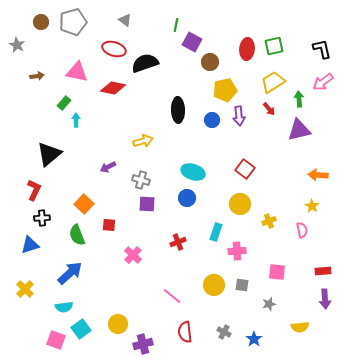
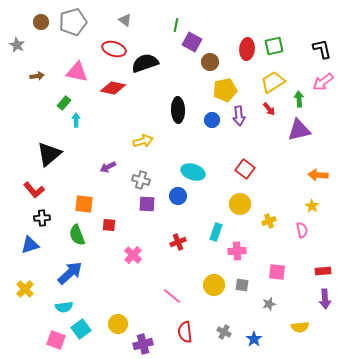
red L-shape at (34, 190): rotated 115 degrees clockwise
blue circle at (187, 198): moved 9 px left, 2 px up
orange square at (84, 204): rotated 36 degrees counterclockwise
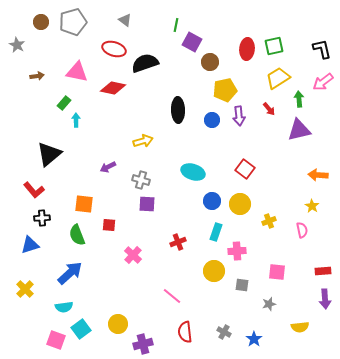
yellow trapezoid at (273, 82): moved 5 px right, 4 px up
blue circle at (178, 196): moved 34 px right, 5 px down
yellow circle at (214, 285): moved 14 px up
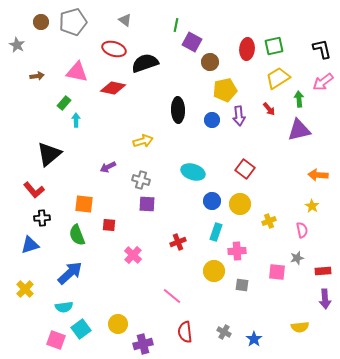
gray star at (269, 304): moved 28 px right, 46 px up
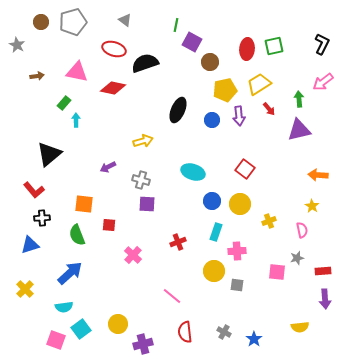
black L-shape at (322, 49): moved 5 px up; rotated 40 degrees clockwise
yellow trapezoid at (278, 78): moved 19 px left, 6 px down
black ellipse at (178, 110): rotated 25 degrees clockwise
gray square at (242, 285): moved 5 px left
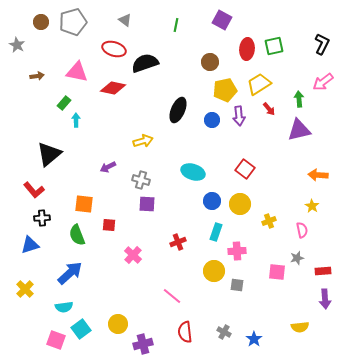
purple square at (192, 42): moved 30 px right, 22 px up
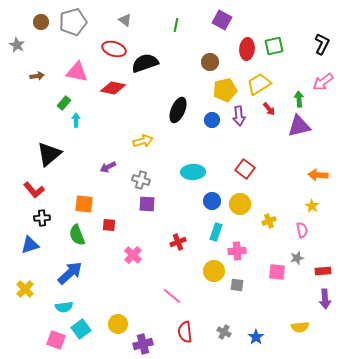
purple triangle at (299, 130): moved 4 px up
cyan ellipse at (193, 172): rotated 20 degrees counterclockwise
blue star at (254, 339): moved 2 px right, 2 px up
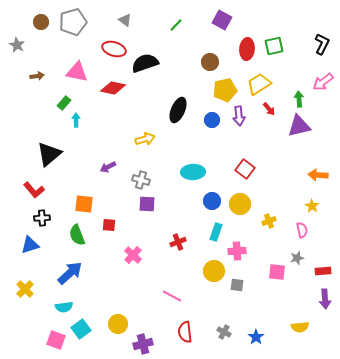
green line at (176, 25): rotated 32 degrees clockwise
yellow arrow at (143, 141): moved 2 px right, 2 px up
pink line at (172, 296): rotated 12 degrees counterclockwise
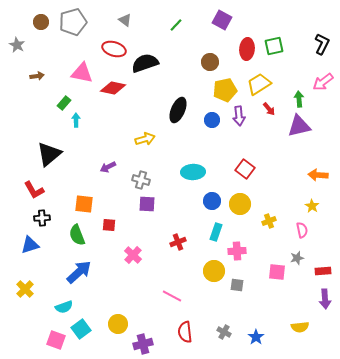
pink triangle at (77, 72): moved 5 px right, 1 px down
red L-shape at (34, 190): rotated 10 degrees clockwise
blue arrow at (70, 273): moved 9 px right, 1 px up
cyan semicircle at (64, 307): rotated 12 degrees counterclockwise
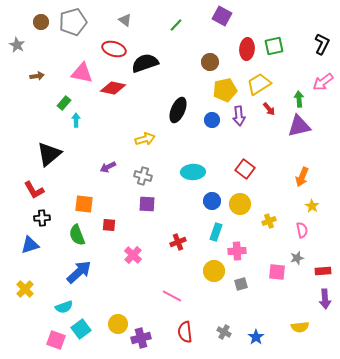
purple square at (222, 20): moved 4 px up
orange arrow at (318, 175): moved 16 px left, 2 px down; rotated 72 degrees counterclockwise
gray cross at (141, 180): moved 2 px right, 4 px up
gray square at (237, 285): moved 4 px right, 1 px up; rotated 24 degrees counterclockwise
purple cross at (143, 344): moved 2 px left, 6 px up
